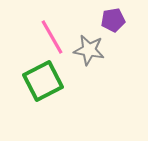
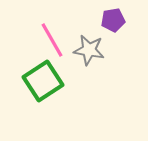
pink line: moved 3 px down
green square: rotated 6 degrees counterclockwise
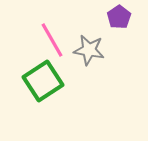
purple pentagon: moved 6 px right, 3 px up; rotated 25 degrees counterclockwise
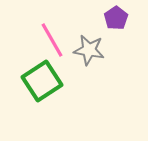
purple pentagon: moved 3 px left, 1 px down
green square: moved 1 px left
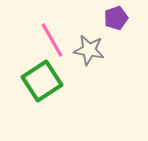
purple pentagon: rotated 15 degrees clockwise
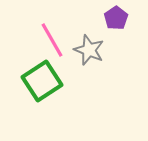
purple pentagon: rotated 15 degrees counterclockwise
gray star: rotated 12 degrees clockwise
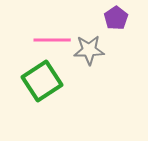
pink line: rotated 60 degrees counterclockwise
gray star: rotated 24 degrees counterclockwise
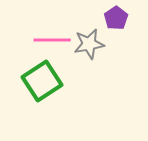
gray star: moved 6 px up; rotated 8 degrees counterclockwise
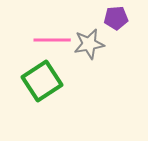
purple pentagon: rotated 30 degrees clockwise
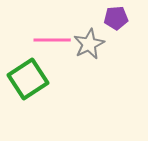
gray star: rotated 16 degrees counterclockwise
green square: moved 14 px left, 2 px up
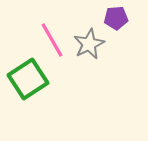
pink line: rotated 60 degrees clockwise
